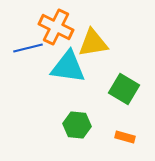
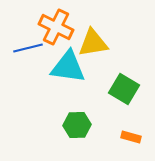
green hexagon: rotated 8 degrees counterclockwise
orange rectangle: moved 6 px right
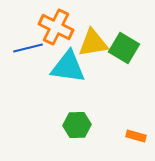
green square: moved 41 px up
orange rectangle: moved 5 px right, 1 px up
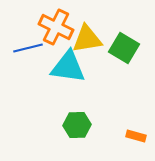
yellow triangle: moved 6 px left, 4 px up
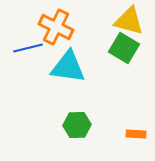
yellow triangle: moved 42 px right, 18 px up; rotated 24 degrees clockwise
orange rectangle: moved 2 px up; rotated 12 degrees counterclockwise
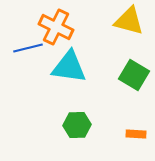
green square: moved 10 px right, 27 px down
cyan triangle: moved 1 px right
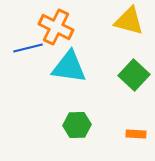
green square: rotated 12 degrees clockwise
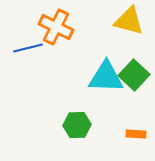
cyan triangle: moved 37 px right, 10 px down; rotated 6 degrees counterclockwise
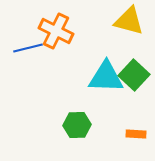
orange cross: moved 4 px down
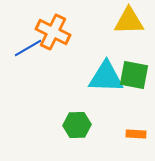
yellow triangle: rotated 16 degrees counterclockwise
orange cross: moved 3 px left, 1 px down
blue line: rotated 16 degrees counterclockwise
green square: rotated 32 degrees counterclockwise
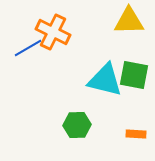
cyan triangle: moved 1 px left, 3 px down; rotated 12 degrees clockwise
